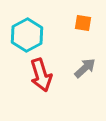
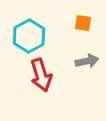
cyan hexagon: moved 2 px right, 1 px down
gray arrow: moved 2 px right, 7 px up; rotated 30 degrees clockwise
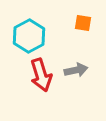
gray arrow: moved 11 px left, 9 px down
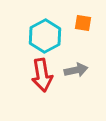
cyan hexagon: moved 16 px right
red arrow: moved 1 px right; rotated 8 degrees clockwise
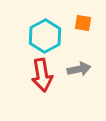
gray arrow: moved 3 px right, 1 px up
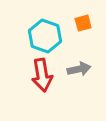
orange square: rotated 24 degrees counterclockwise
cyan hexagon: rotated 12 degrees counterclockwise
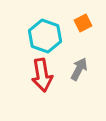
orange square: rotated 12 degrees counterclockwise
gray arrow: rotated 50 degrees counterclockwise
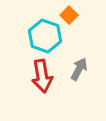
orange square: moved 14 px left, 8 px up; rotated 18 degrees counterclockwise
red arrow: moved 1 px down
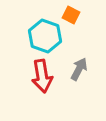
orange square: moved 2 px right; rotated 18 degrees counterclockwise
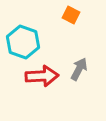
cyan hexagon: moved 22 px left, 6 px down
red arrow: rotated 84 degrees counterclockwise
